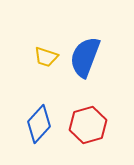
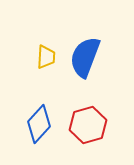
yellow trapezoid: rotated 105 degrees counterclockwise
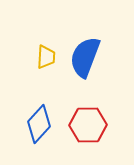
red hexagon: rotated 15 degrees clockwise
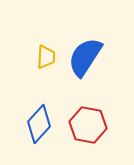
blue semicircle: rotated 12 degrees clockwise
red hexagon: rotated 12 degrees clockwise
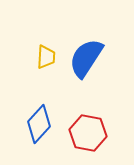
blue semicircle: moved 1 px right, 1 px down
red hexagon: moved 8 px down
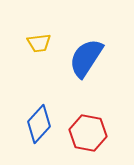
yellow trapezoid: moved 7 px left, 14 px up; rotated 80 degrees clockwise
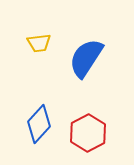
red hexagon: rotated 21 degrees clockwise
